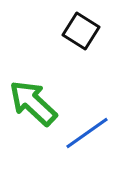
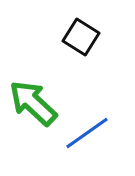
black square: moved 6 px down
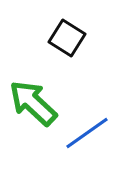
black square: moved 14 px left, 1 px down
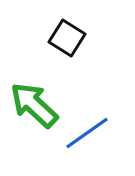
green arrow: moved 1 px right, 2 px down
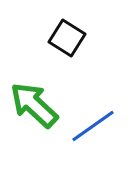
blue line: moved 6 px right, 7 px up
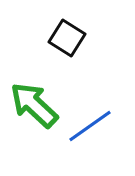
blue line: moved 3 px left
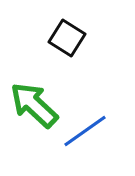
blue line: moved 5 px left, 5 px down
